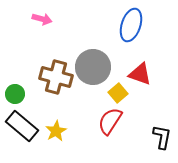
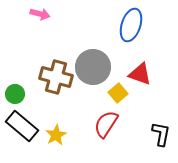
pink arrow: moved 2 px left, 5 px up
red semicircle: moved 4 px left, 3 px down
yellow star: moved 4 px down
black L-shape: moved 1 px left, 3 px up
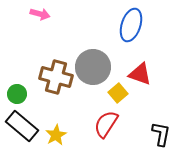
green circle: moved 2 px right
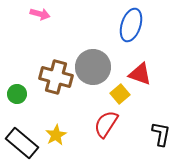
yellow square: moved 2 px right, 1 px down
black rectangle: moved 17 px down
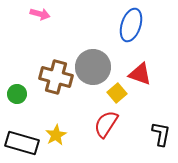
yellow square: moved 3 px left, 1 px up
black rectangle: rotated 24 degrees counterclockwise
